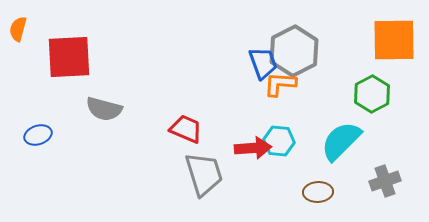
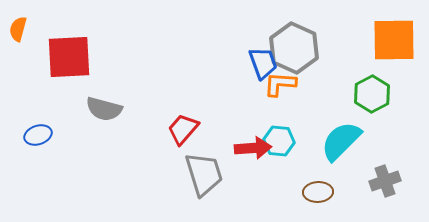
gray hexagon: moved 3 px up; rotated 9 degrees counterclockwise
red trapezoid: moved 3 px left; rotated 72 degrees counterclockwise
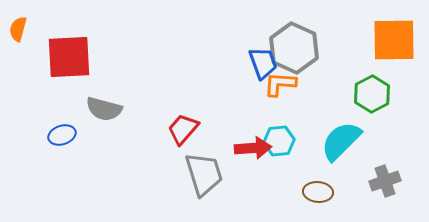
blue ellipse: moved 24 px right
cyan hexagon: rotated 12 degrees counterclockwise
brown ellipse: rotated 8 degrees clockwise
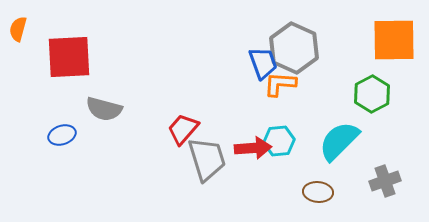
cyan semicircle: moved 2 px left
gray trapezoid: moved 3 px right, 15 px up
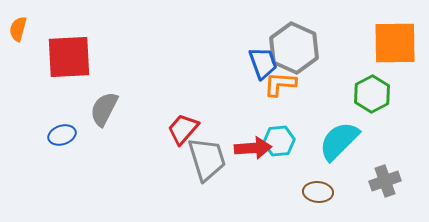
orange square: moved 1 px right, 3 px down
gray semicircle: rotated 102 degrees clockwise
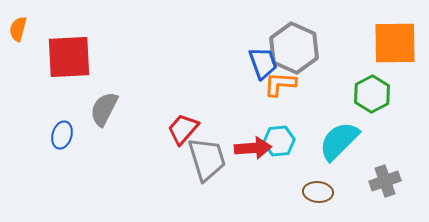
blue ellipse: rotated 56 degrees counterclockwise
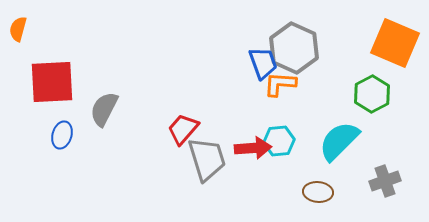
orange square: rotated 24 degrees clockwise
red square: moved 17 px left, 25 px down
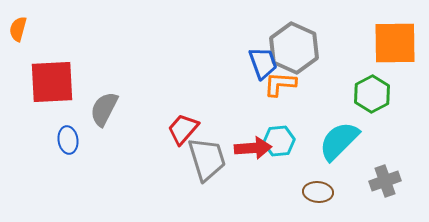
orange square: rotated 24 degrees counterclockwise
blue ellipse: moved 6 px right, 5 px down; rotated 24 degrees counterclockwise
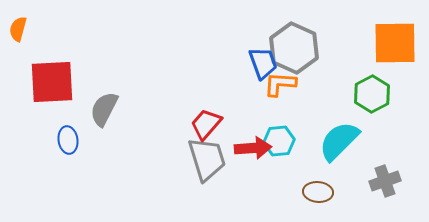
red trapezoid: moved 23 px right, 5 px up
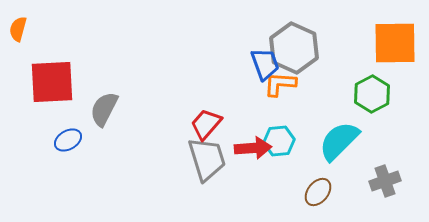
blue trapezoid: moved 2 px right, 1 px down
blue ellipse: rotated 68 degrees clockwise
brown ellipse: rotated 56 degrees counterclockwise
